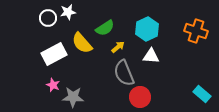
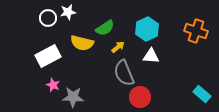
yellow semicircle: rotated 35 degrees counterclockwise
white rectangle: moved 6 px left, 2 px down
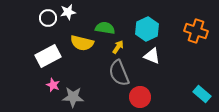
green semicircle: rotated 138 degrees counterclockwise
yellow arrow: rotated 16 degrees counterclockwise
white triangle: moved 1 px right; rotated 18 degrees clockwise
gray semicircle: moved 5 px left
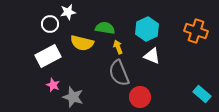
white circle: moved 2 px right, 6 px down
yellow arrow: rotated 56 degrees counterclockwise
gray star: rotated 15 degrees clockwise
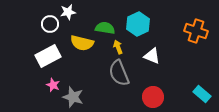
cyan hexagon: moved 9 px left, 5 px up
red circle: moved 13 px right
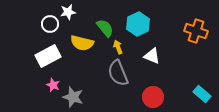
green semicircle: rotated 42 degrees clockwise
gray semicircle: moved 1 px left
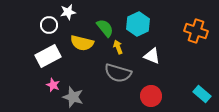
white circle: moved 1 px left, 1 px down
gray semicircle: rotated 52 degrees counterclockwise
red circle: moved 2 px left, 1 px up
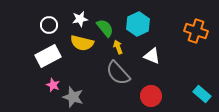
white star: moved 12 px right, 7 px down
gray semicircle: rotated 32 degrees clockwise
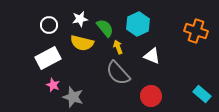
white rectangle: moved 2 px down
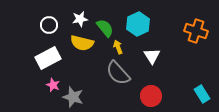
white triangle: rotated 36 degrees clockwise
cyan rectangle: rotated 18 degrees clockwise
